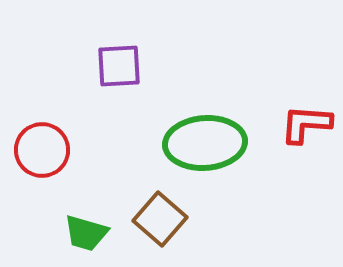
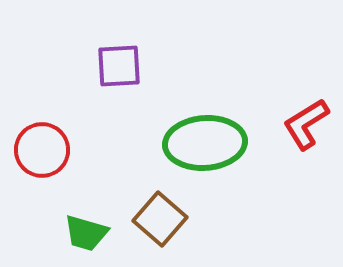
red L-shape: rotated 36 degrees counterclockwise
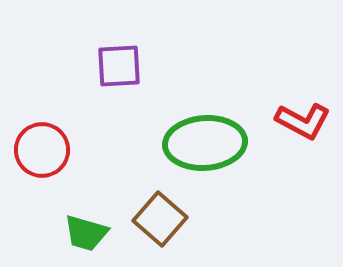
red L-shape: moved 3 px left, 3 px up; rotated 120 degrees counterclockwise
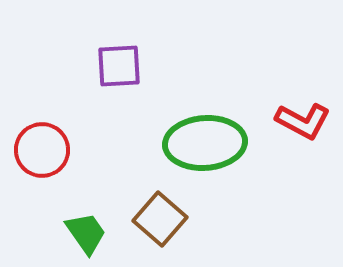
green trapezoid: rotated 141 degrees counterclockwise
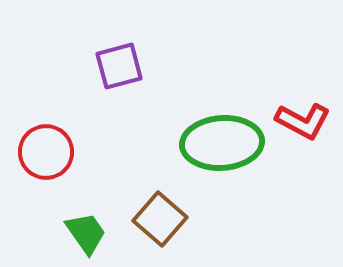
purple square: rotated 12 degrees counterclockwise
green ellipse: moved 17 px right
red circle: moved 4 px right, 2 px down
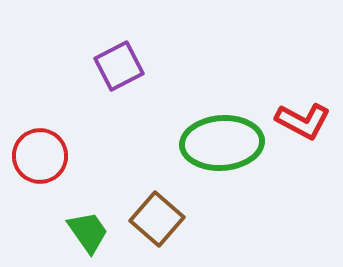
purple square: rotated 12 degrees counterclockwise
red circle: moved 6 px left, 4 px down
brown square: moved 3 px left
green trapezoid: moved 2 px right, 1 px up
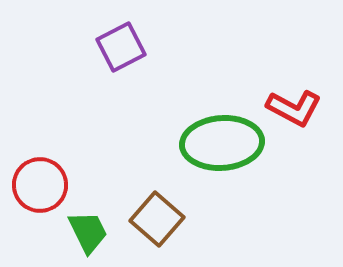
purple square: moved 2 px right, 19 px up
red L-shape: moved 9 px left, 13 px up
red circle: moved 29 px down
green trapezoid: rotated 9 degrees clockwise
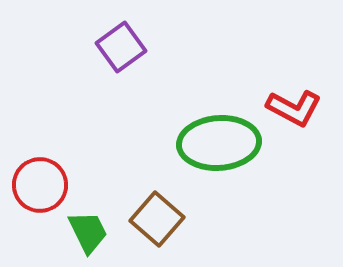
purple square: rotated 9 degrees counterclockwise
green ellipse: moved 3 px left
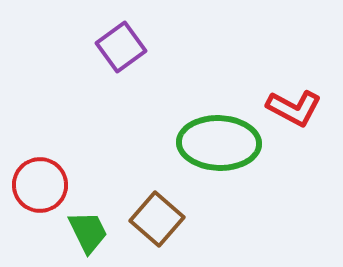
green ellipse: rotated 6 degrees clockwise
